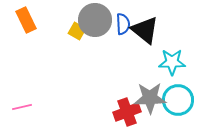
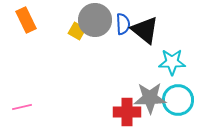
red cross: rotated 20 degrees clockwise
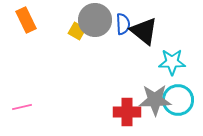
black triangle: moved 1 px left, 1 px down
gray star: moved 5 px right, 2 px down
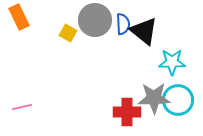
orange rectangle: moved 7 px left, 3 px up
yellow square: moved 9 px left, 2 px down
gray star: moved 1 px left, 2 px up
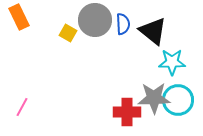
black triangle: moved 9 px right
pink line: rotated 48 degrees counterclockwise
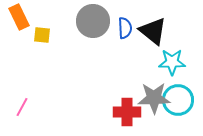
gray circle: moved 2 px left, 1 px down
blue semicircle: moved 2 px right, 4 px down
yellow square: moved 26 px left, 2 px down; rotated 24 degrees counterclockwise
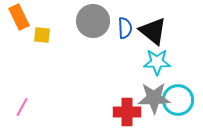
cyan star: moved 15 px left
